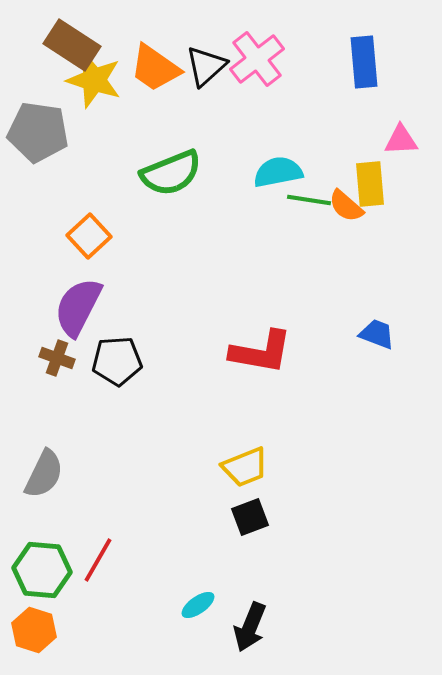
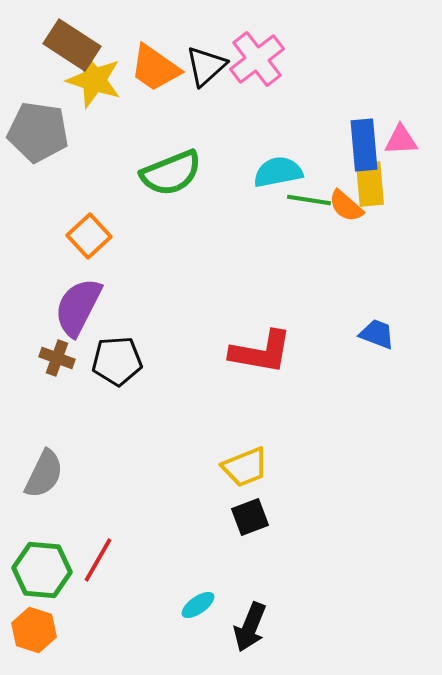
blue rectangle: moved 83 px down
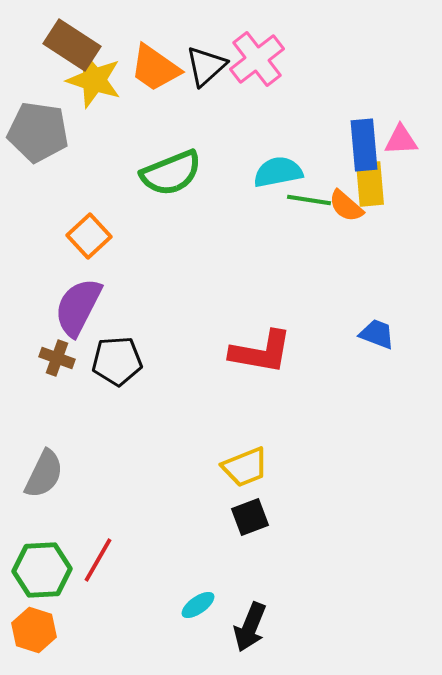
green hexagon: rotated 8 degrees counterclockwise
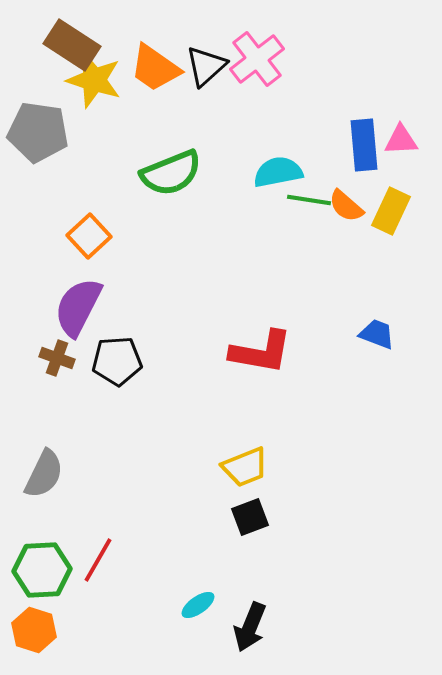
yellow rectangle: moved 21 px right, 27 px down; rotated 30 degrees clockwise
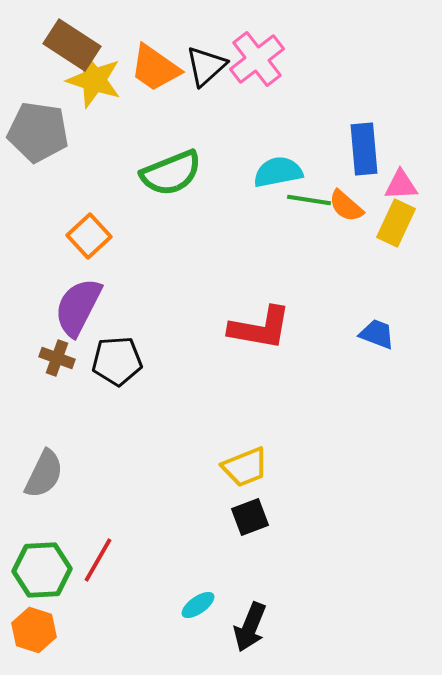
pink triangle: moved 45 px down
blue rectangle: moved 4 px down
yellow rectangle: moved 5 px right, 12 px down
red L-shape: moved 1 px left, 24 px up
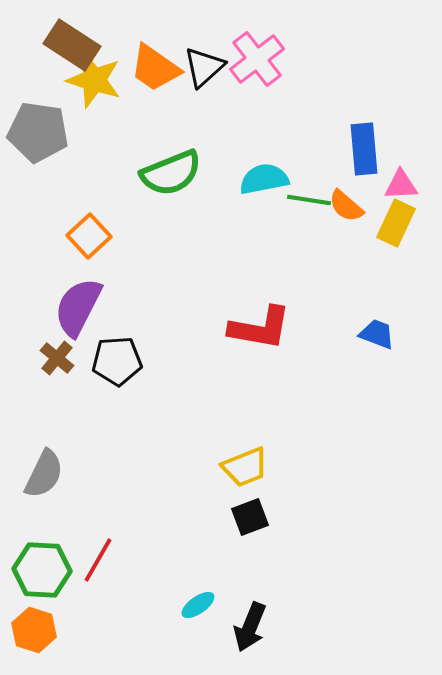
black triangle: moved 2 px left, 1 px down
cyan semicircle: moved 14 px left, 7 px down
brown cross: rotated 20 degrees clockwise
green hexagon: rotated 6 degrees clockwise
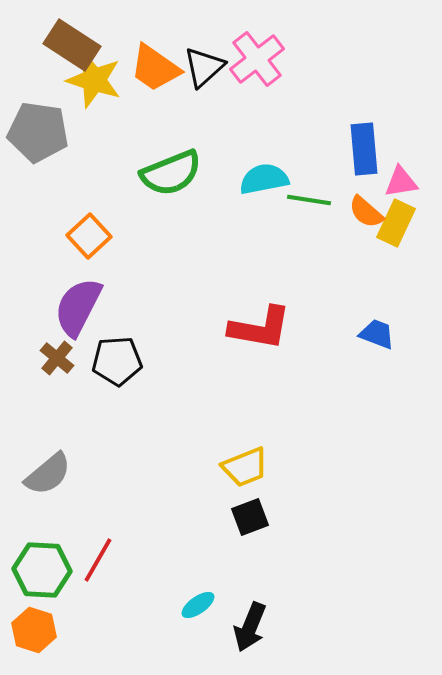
pink triangle: moved 3 px up; rotated 6 degrees counterclockwise
orange semicircle: moved 20 px right, 6 px down
gray semicircle: moved 4 px right; rotated 24 degrees clockwise
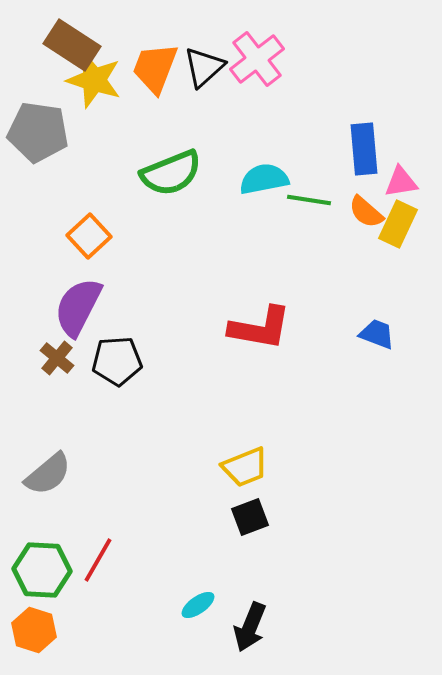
orange trapezoid: rotated 76 degrees clockwise
yellow rectangle: moved 2 px right, 1 px down
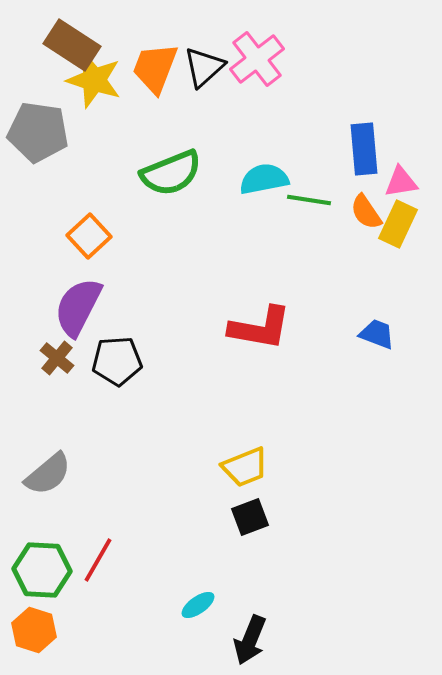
orange semicircle: rotated 15 degrees clockwise
black arrow: moved 13 px down
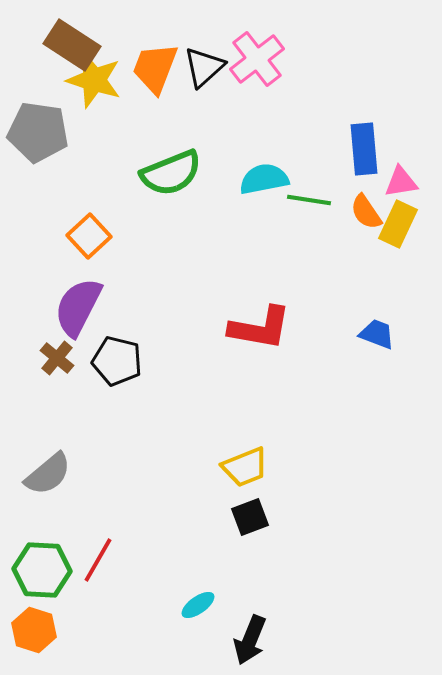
black pentagon: rotated 18 degrees clockwise
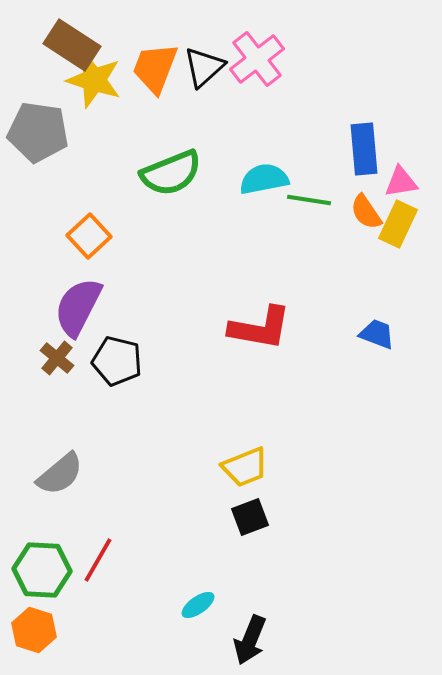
gray semicircle: moved 12 px right
